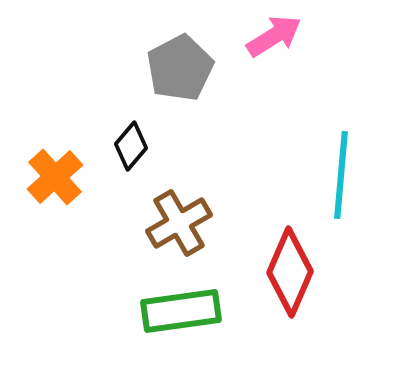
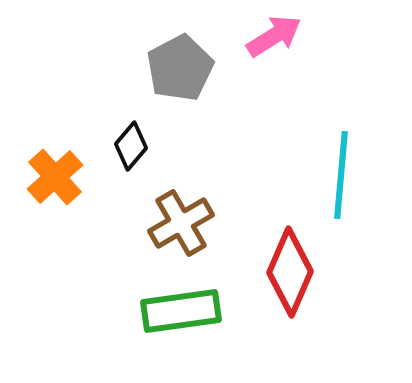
brown cross: moved 2 px right
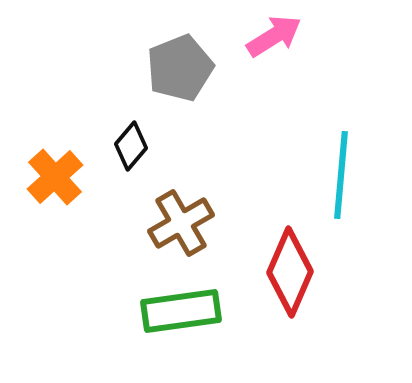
gray pentagon: rotated 6 degrees clockwise
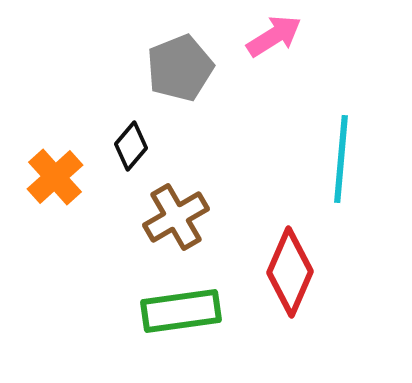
cyan line: moved 16 px up
brown cross: moved 5 px left, 6 px up
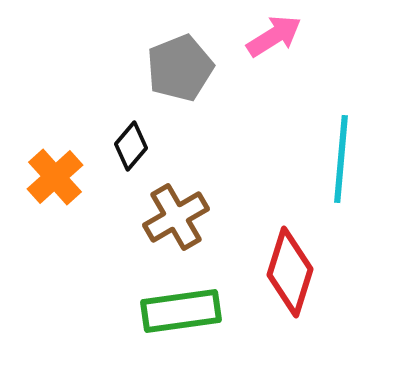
red diamond: rotated 6 degrees counterclockwise
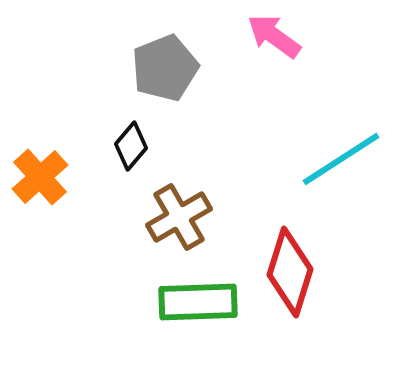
pink arrow: rotated 112 degrees counterclockwise
gray pentagon: moved 15 px left
cyan line: rotated 52 degrees clockwise
orange cross: moved 15 px left
brown cross: moved 3 px right
green rectangle: moved 17 px right, 9 px up; rotated 6 degrees clockwise
